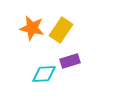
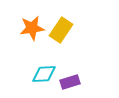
orange star: rotated 20 degrees counterclockwise
purple rectangle: moved 21 px down
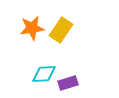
purple rectangle: moved 2 px left, 1 px down
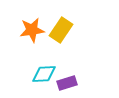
orange star: moved 2 px down
purple rectangle: moved 1 px left
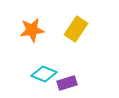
yellow rectangle: moved 15 px right, 1 px up
cyan diamond: rotated 25 degrees clockwise
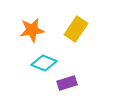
cyan diamond: moved 11 px up
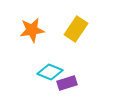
cyan diamond: moved 6 px right, 9 px down
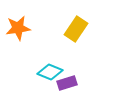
orange star: moved 14 px left, 2 px up
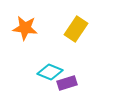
orange star: moved 7 px right; rotated 15 degrees clockwise
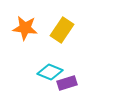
yellow rectangle: moved 14 px left, 1 px down
